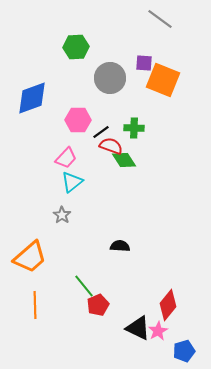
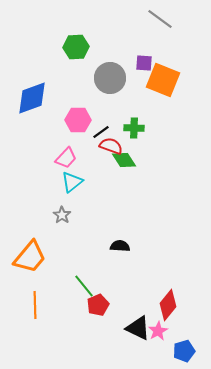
orange trapezoid: rotated 9 degrees counterclockwise
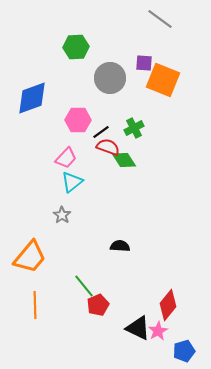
green cross: rotated 30 degrees counterclockwise
red semicircle: moved 3 px left, 1 px down
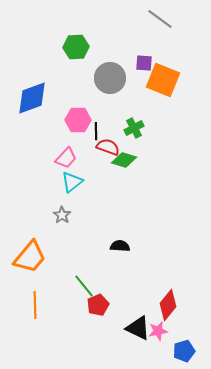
black line: moved 5 px left, 1 px up; rotated 54 degrees counterclockwise
green diamond: rotated 40 degrees counterclockwise
pink star: rotated 18 degrees clockwise
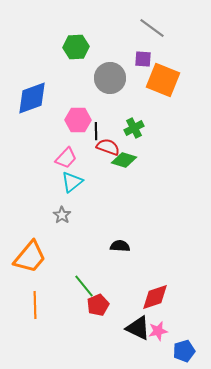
gray line: moved 8 px left, 9 px down
purple square: moved 1 px left, 4 px up
red diamond: moved 13 px left, 8 px up; rotated 32 degrees clockwise
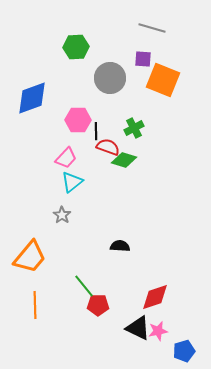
gray line: rotated 20 degrees counterclockwise
red pentagon: rotated 25 degrees clockwise
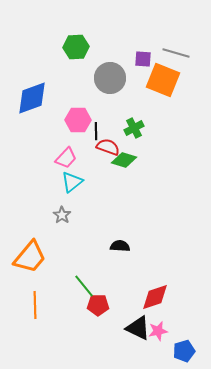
gray line: moved 24 px right, 25 px down
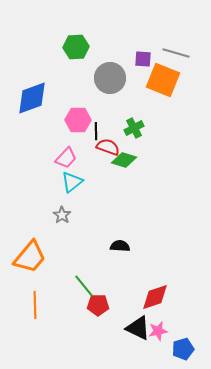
blue pentagon: moved 1 px left, 2 px up
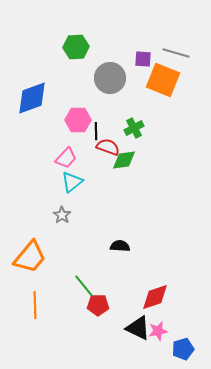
green diamond: rotated 25 degrees counterclockwise
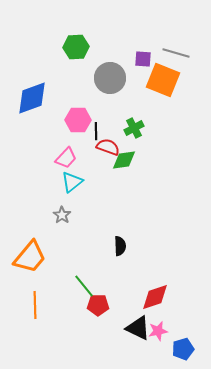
black semicircle: rotated 84 degrees clockwise
